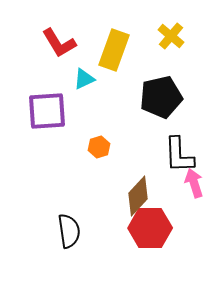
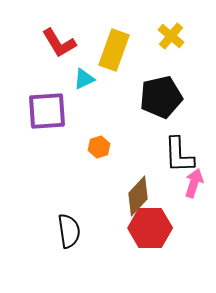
pink arrow: rotated 36 degrees clockwise
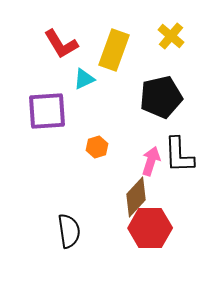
red L-shape: moved 2 px right, 1 px down
orange hexagon: moved 2 px left
pink arrow: moved 43 px left, 22 px up
brown diamond: moved 2 px left, 1 px down
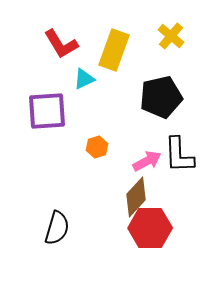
pink arrow: moved 4 px left; rotated 44 degrees clockwise
black semicircle: moved 12 px left, 3 px up; rotated 24 degrees clockwise
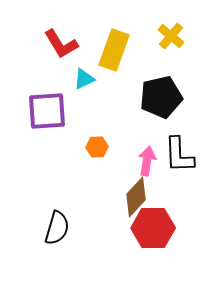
orange hexagon: rotated 15 degrees clockwise
pink arrow: rotated 52 degrees counterclockwise
red hexagon: moved 3 px right
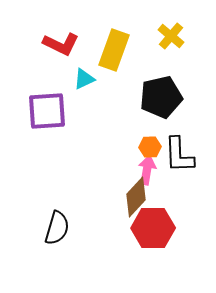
red L-shape: rotated 33 degrees counterclockwise
orange hexagon: moved 53 px right
pink arrow: moved 9 px down
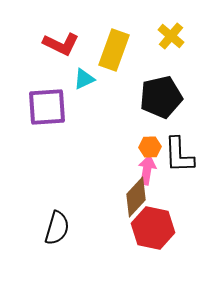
purple square: moved 4 px up
red hexagon: rotated 12 degrees clockwise
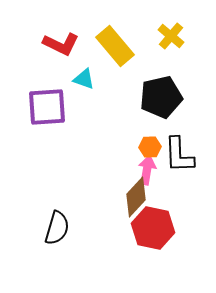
yellow rectangle: moved 1 px right, 4 px up; rotated 60 degrees counterclockwise
cyan triangle: rotated 45 degrees clockwise
